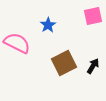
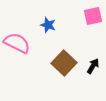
blue star: rotated 21 degrees counterclockwise
brown square: rotated 20 degrees counterclockwise
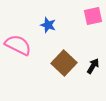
pink semicircle: moved 1 px right, 2 px down
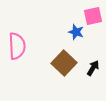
blue star: moved 28 px right, 7 px down
pink semicircle: moved 1 px left, 1 px down; rotated 60 degrees clockwise
black arrow: moved 2 px down
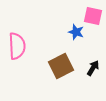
pink square: rotated 24 degrees clockwise
brown square: moved 3 px left, 3 px down; rotated 20 degrees clockwise
